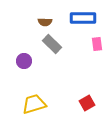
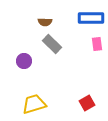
blue rectangle: moved 8 px right
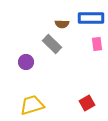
brown semicircle: moved 17 px right, 2 px down
purple circle: moved 2 px right, 1 px down
yellow trapezoid: moved 2 px left, 1 px down
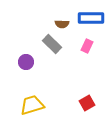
pink rectangle: moved 10 px left, 2 px down; rotated 32 degrees clockwise
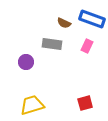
blue rectangle: moved 1 px right, 1 px down; rotated 20 degrees clockwise
brown semicircle: moved 2 px right, 1 px up; rotated 24 degrees clockwise
gray rectangle: rotated 36 degrees counterclockwise
red square: moved 2 px left; rotated 14 degrees clockwise
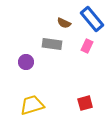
blue rectangle: rotated 30 degrees clockwise
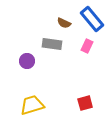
purple circle: moved 1 px right, 1 px up
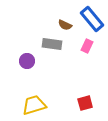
brown semicircle: moved 1 px right, 2 px down
yellow trapezoid: moved 2 px right
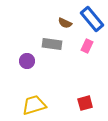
brown semicircle: moved 2 px up
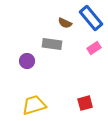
blue rectangle: moved 1 px left, 1 px up
pink rectangle: moved 7 px right, 2 px down; rotated 32 degrees clockwise
